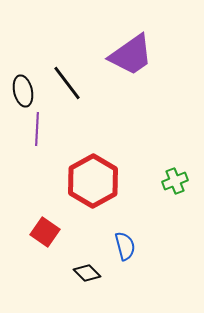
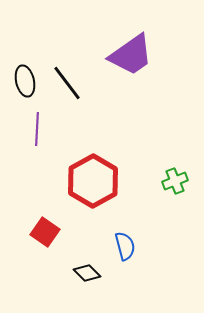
black ellipse: moved 2 px right, 10 px up
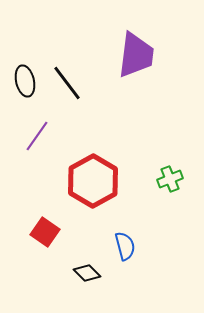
purple trapezoid: moved 5 px right; rotated 48 degrees counterclockwise
purple line: moved 7 px down; rotated 32 degrees clockwise
green cross: moved 5 px left, 2 px up
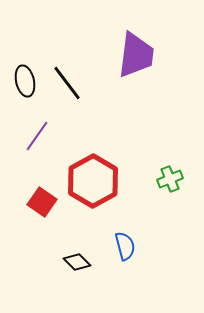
red square: moved 3 px left, 30 px up
black diamond: moved 10 px left, 11 px up
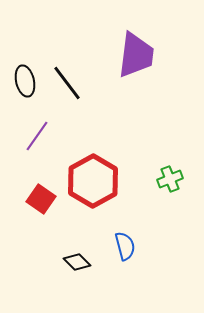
red square: moved 1 px left, 3 px up
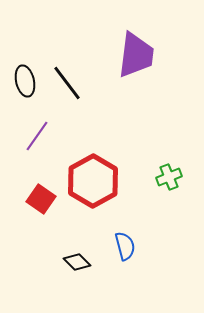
green cross: moved 1 px left, 2 px up
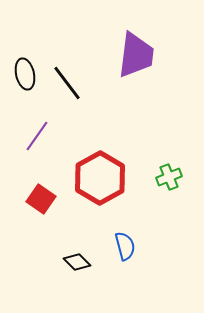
black ellipse: moved 7 px up
red hexagon: moved 7 px right, 3 px up
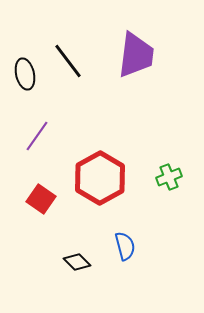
black line: moved 1 px right, 22 px up
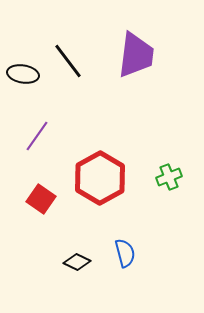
black ellipse: moved 2 px left; rotated 68 degrees counterclockwise
blue semicircle: moved 7 px down
black diamond: rotated 20 degrees counterclockwise
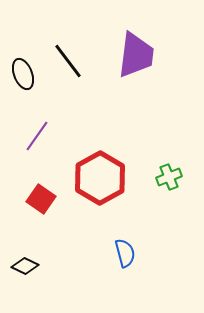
black ellipse: rotated 60 degrees clockwise
black diamond: moved 52 px left, 4 px down
